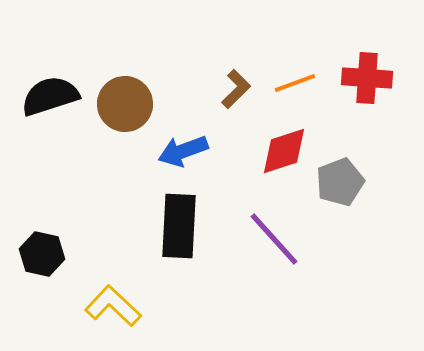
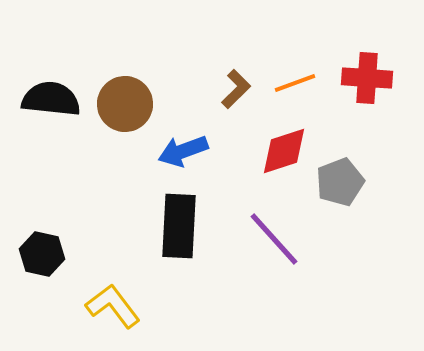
black semicircle: moved 1 px right, 3 px down; rotated 24 degrees clockwise
yellow L-shape: rotated 10 degrees clockwise
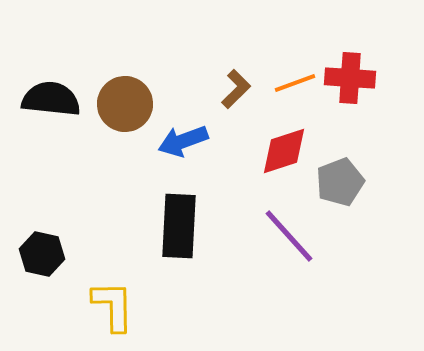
red cross: moved 17 px left
blue arrow: moved 10 px up
purple line: moved 15 px right, 3 px up
yellow L-shape: rotated 36 degrees clockwise
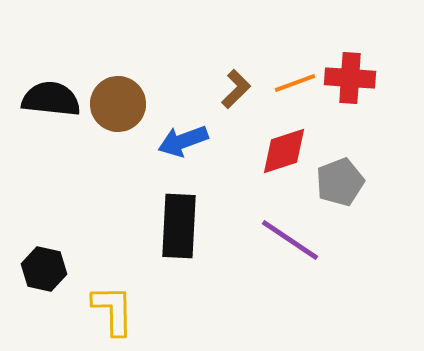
brown circle: moved 7 px left
purple line: moved 1 px right, 4 px down; rotated 14 degrees counterclockwise
black hexagon: moved 2 px right, 15 px down
yellow L-shape: moved 4 px down
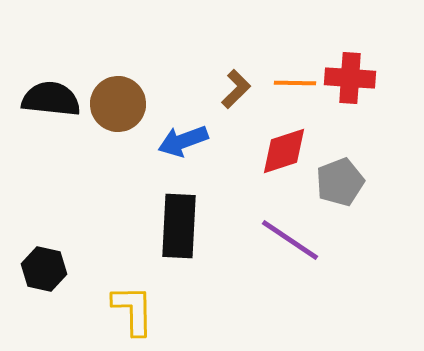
orange line: rotated 21 degrees clockwise
yellow L-shape: moved 20 px right
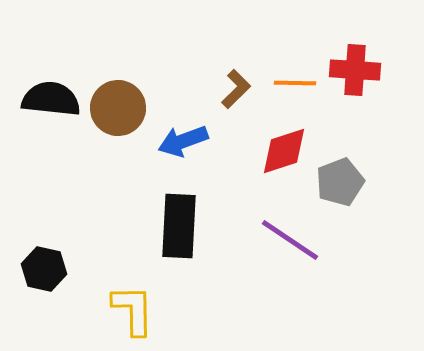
red cross: moved 5 px right, 8 px up
brown circle: moved 4 px down
